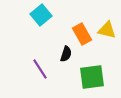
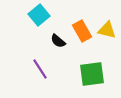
cyan square: moved 2 px left
orange rectangle: moved 3 px up
black semicircle: moved 8 px left, 13 px up; rotated 112 degrees clockwise
green square: moved 3 px up
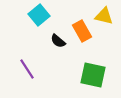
yellow triangle: moved 3 px left, 14 px up
purple line: moved 13 px left
green square: moved 1 px right, 1 px down; rotated 20 degrees clockwise
